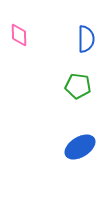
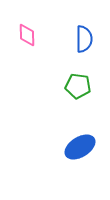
pink diamond: moved 8 px right
blue semicircle: moved 2 px left
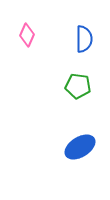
pink diamond: rotated 25 degrees clockwise
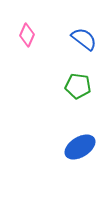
blue semicircle: rotated 52 degrees counterclockwise
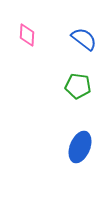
pink diamond: rotated 20 degrees counterclockwise
blue ellipse: rotated 36 degrees counterclockwise
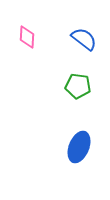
pink diamond: moved 2 px down
blue ellipse: moved 1 px left
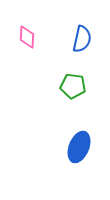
blue semicircle: moved 2 px left; rotated 64 degrees clockwise
green pentagon: moved 5 px left
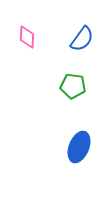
blue semicircle: rotated 24 degrees clockwise
